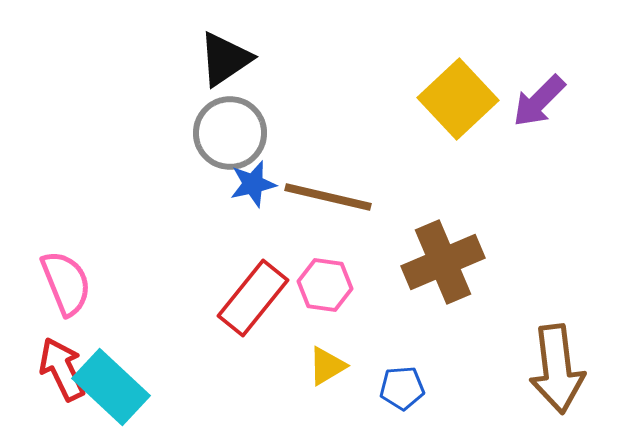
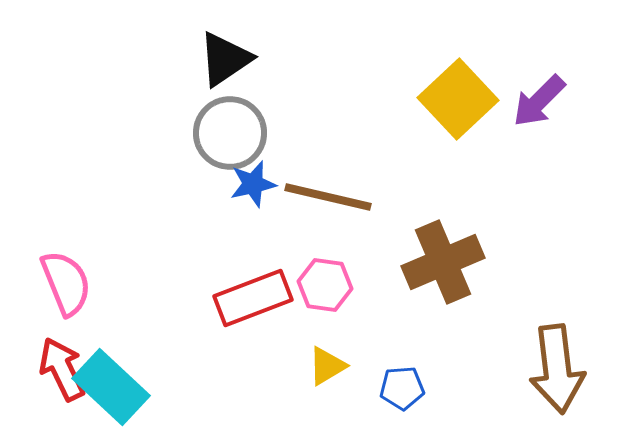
red rectangle: rotated 30 degrees clockwise
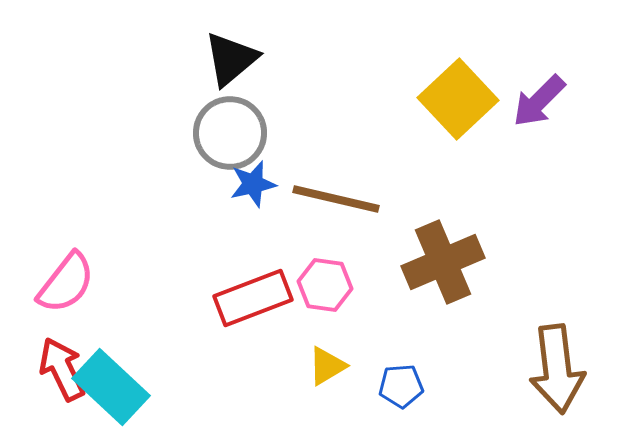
black triangle: moved 6 px right; rotated 6 degrees counterclockwise
brown line: moved 8 px right, 2 px down
pink semicircle: rotated 60 degrees clockwise
blue pentagon: moved 1 px left, 2 px up
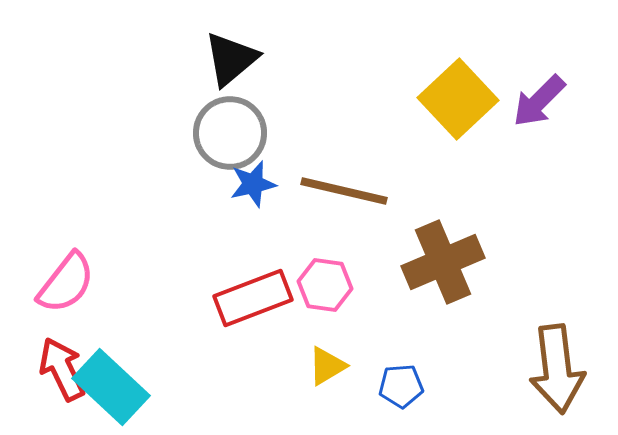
brown line: moved 8 px right, 8 px up
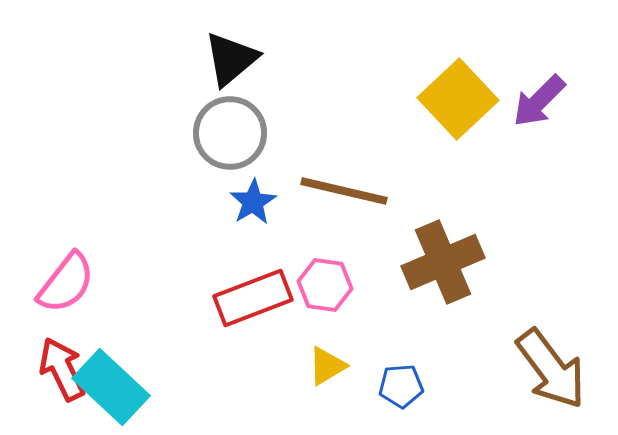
blue star: moved 18 px down; rotated 18 degrees counterclockwise
brown arrow: moved 6 px left; rotated 30 degrees counterclockwise
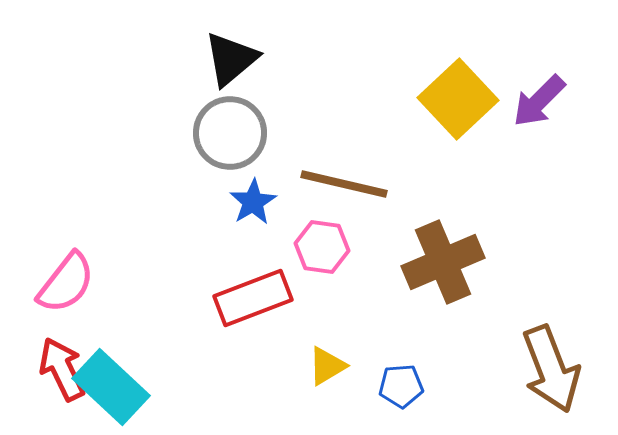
brown line: moved 7 px up
pink hexagon: moved 3 px left, 38 px up
brown arrow: rotated 16 degrees clockwise
